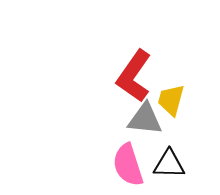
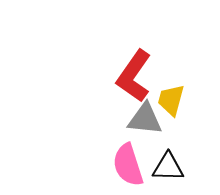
black triangle: moved 1 px left, 3 px down
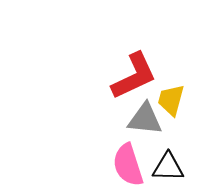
red L-shape: rotated 150 degrees counterclockwise
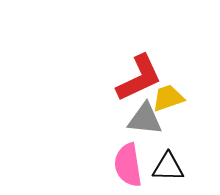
red L-shape: moved 5 px right, 2 px down
yellow trapezoid: moved 3 px left, 2 px up; rotated 56 degrees clockwise
pink semicircle: rotated 9 degrees clockwise
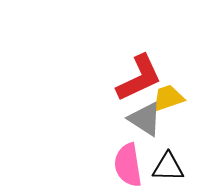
gray triangle: rotated 27 degrees clockwise
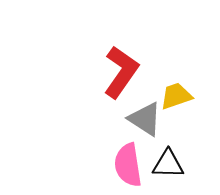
red L-shape: moved 18 px left, 6 px up; rotated 30 degrees counterclockwise
yellow trapezoid: moved 8 px right, 2 px up
black triangle: moved 3 px up
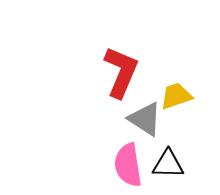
red L-shape: rotated 12 degrees counterclockwise
